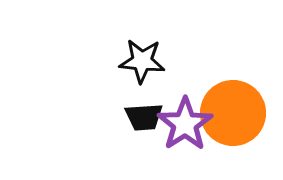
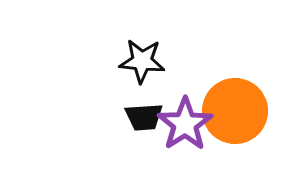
orange circle: moved 2 px right, 2 px up
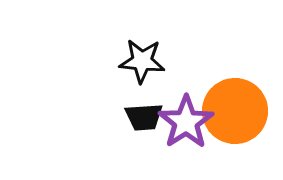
purple star: moved 1 px right, 2 px up
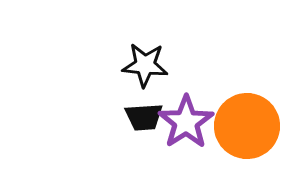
black star: moved 3 px right, 4 px down
orange circle: moved 12 px right, 15 px down
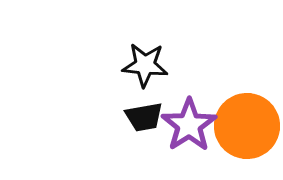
black trapezoid: rotated 6 degrees counterclockwise
purple star: moved 3 px right, 3 px down
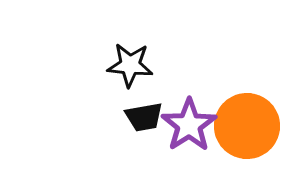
black star: moved 15 px left
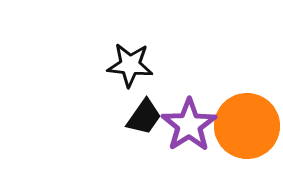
black trapezoid: rotated 45 degrees counterclockwise
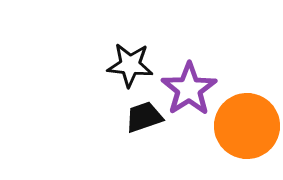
black trapezoid: rotated 144 degrees counterclockwise
purple star: moved 36 px up
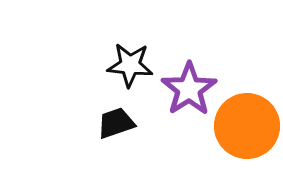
black trapezoid: moved 28 px left, 6 px down
